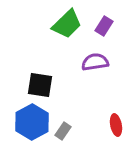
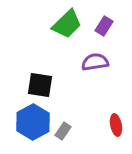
blue hexagon: moved 1 px right
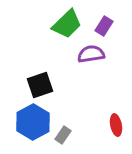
purple semicircle: moved 4 px left, 8 px up
black square: rotated 28 degrees counterclockwise
gray rectangle: moved 4 px down
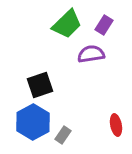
purple rectangle: moved 1 px up
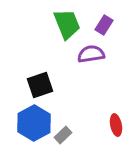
green trapezoid: rotated 68 degrees counterclockwise
blue hexagon: moved 1 px right, 1 px down
gray rectangle: rotated 12 degrees clockwise
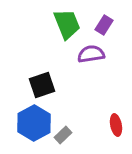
black square: moved 2 px right
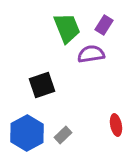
green trapezoid: moved 4 px down
blue hexagon: moved 7 px left, 10 px down
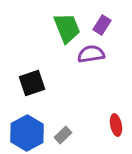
purple rectangle: moved 2 px left
black square: moved 10 px left, 2 px up
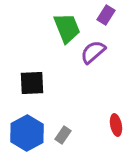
purple rectangle: moved 4 px right, 10 px up
purple semicircle: moved 2 px right, 2 px up; rotated 32 degrees counterclockwise
black square: rotated 16 degrees clockwise
gray rectangle: rotated 12 degrees counterclockwise
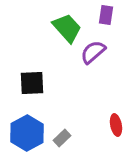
purple rectangle: rotated 24 degrees counterclockwise
green trapezoid: rotated 20 degrees counterclockwise
gray rectangle: moved 1 px left, 3 px down; rotated 12 degrees clockwise
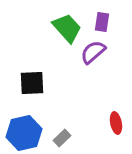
purple rectangle: moved 4 px left, 7 px down
red ellipse: moved 2 px up
blue hexagon: moved 3 px left; rotated 16 degrees clockwise
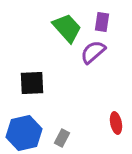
gray rectangle: rotated 18 degrees counterclockwise
